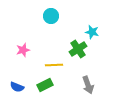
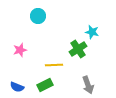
cyan circle: moved 13 px left
pink star: moved 3 px left
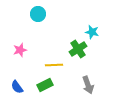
cyan circle: moved 2 px up
blue semicircle: rotated 32 degrees clockwise
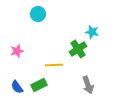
pink star: moved 3 px left, 1 px down
green rectangle: moved 6 px left
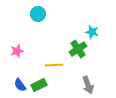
blue semicircle: moved 3 px right, 2 px up
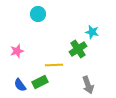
green rectangle: moved 1 px right, 3 px up
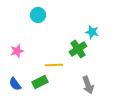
cyan circle: moved 1 px down
blue semicircle: moved 5 px left, 1 px up
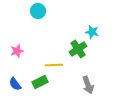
cyan circle: moved 4 px up
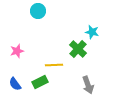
green cross: rotated 12 degrees counterclockwise
